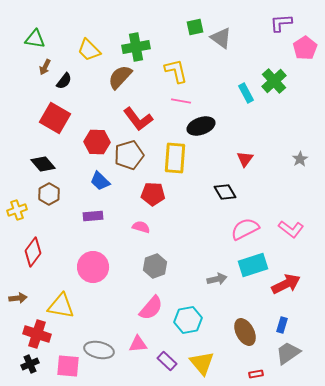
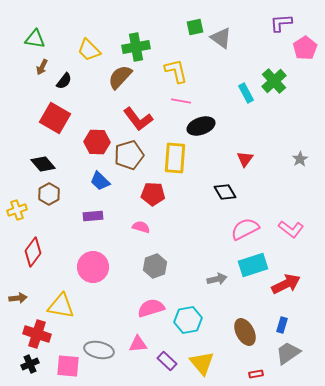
brown arrow at (45, 67): moved 3 px left
pink semicircle at (151, 308): rotated 148 degrees counterclockwise
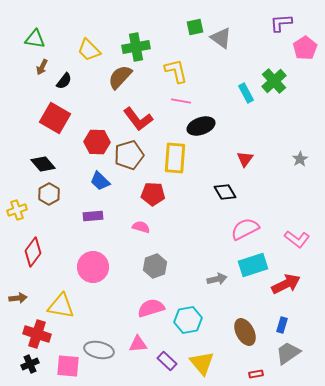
pink L-shape at (291, 229): moved 6 px right, 10 px down
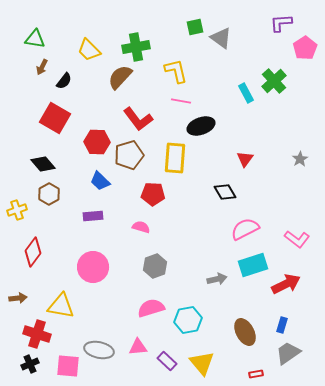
pink triangle at (138, 344): moved 3 px down
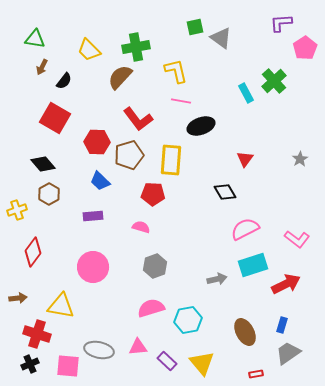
yellow rectangle at (175, 158): moved 4 px left, 2 px down
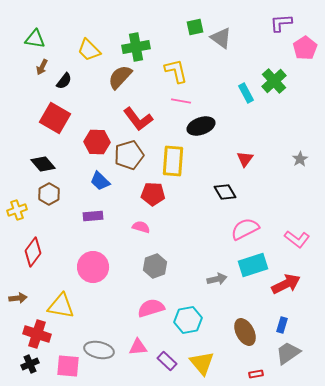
yellow rectangle at (171, 160): moved 2 px right, 1 px down
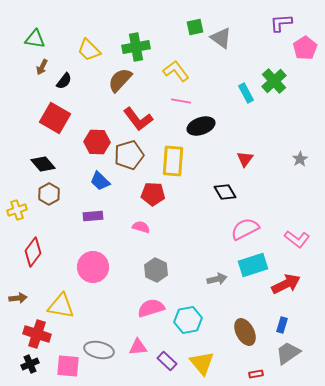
yellow L-shape at (176, 71): rotated 24 degrees counterclockwise
brown semicircle at (120, 77): moved 3 px down
gray hexagon at (155, 266): moved 1 px right, 4 px down; rotated 15 degrees counterclockwise
